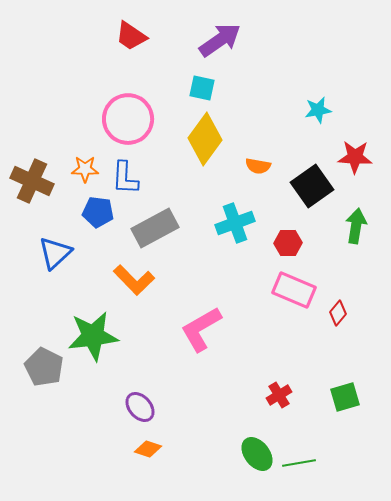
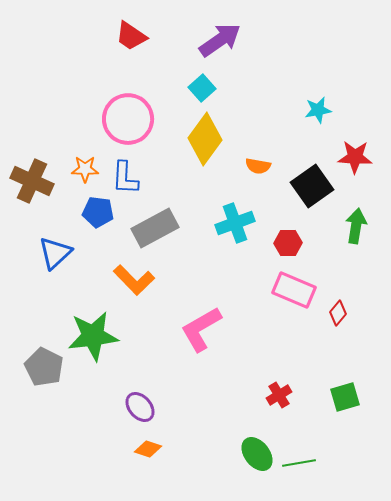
cyan square: rotated 36 degrees clockwise
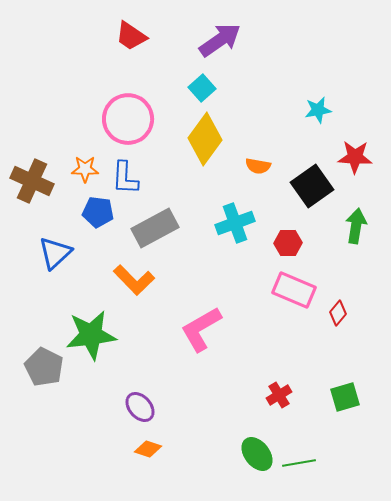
green star: moved 2 px left, 1 px up
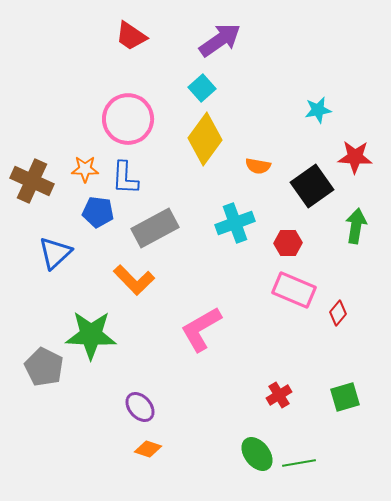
green star: rotated 9 degrees clockwise
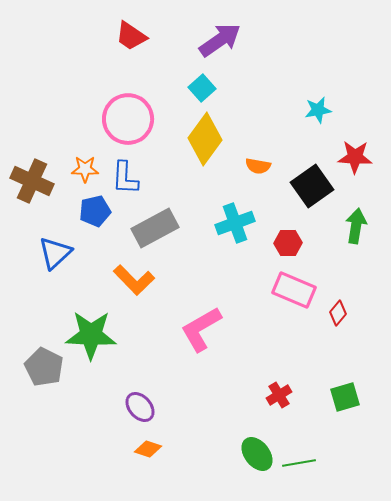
blue pentagon: moved 3 px left, 1 px up; rotated 20 degrees counterclockwise
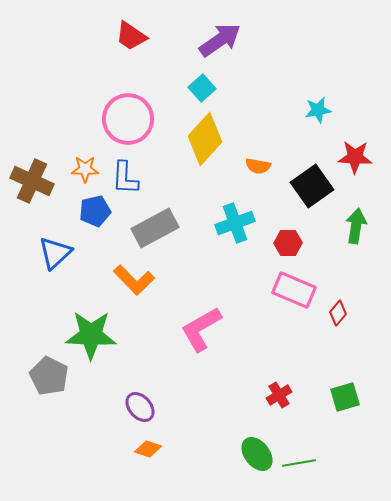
yellow diamond: rotated 6 degrees clockwise
gray pentagon: moved 5 px right, 9 px down
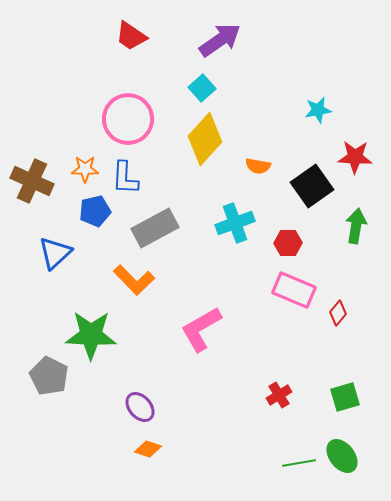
green ellipse: moved 85 px right, 2 px down
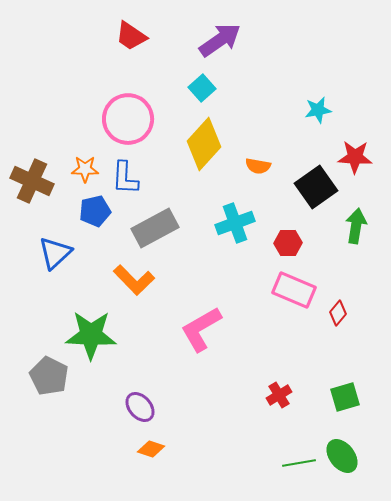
yellow diamond: moved 1 px left, 5 px down
black square: moved 4 px right, 1 px down
orange diamond: moved 3 px right
